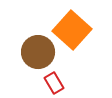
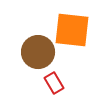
orange square: rotated 36 degrees counterclockwise
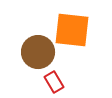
red rectangle: moved 1 px up
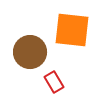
brown circle: moved 8 px left
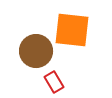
brown circle: moved 6 px right, 1 px up
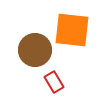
brown circle: moved 1 px left, 1 px up
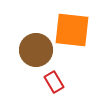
brown circle: moved 1 px right
